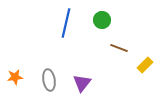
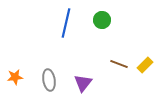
brown line: moved 16 px down
purple triangle: moved 1 px right
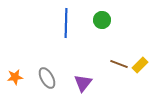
blue line: rotated 12 degrees counterclockwise
yellow rectangle: moved 5 px left
gray ellipse: moved 2 px left, 2 px up; rotated 20 degrees counterclockwise
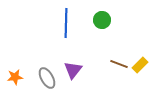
purple triangle: moved 10 px left, 13 px up
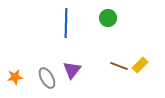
green circle: moved 6 px right, 2 px up
brown line: moved 2 px down
purple triangle: moved 1 px left
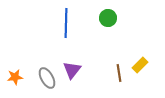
brown line: moved 7 px down; rotated 60 degrees clockwise
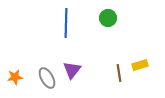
yellow rectangle: rotated 28 degrees clockwise
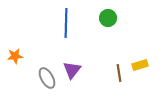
orange star: moved 21 px up
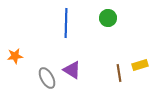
purple triangle: rotated 36 degrees counterclockwise
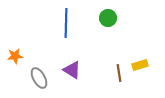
gray ellipse: moved 8 px left
